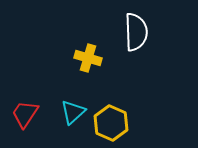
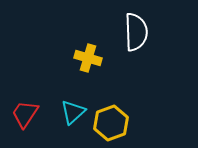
yellow hexagon: rotated 16 degrees clockwise
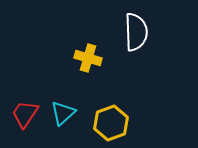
cyan triangle: moved 10 px left, 1 px down
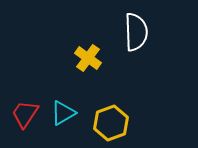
yellow cross: rotated 20 degrees clockwise
cyan triangle: rotated 12 degrees clockwise
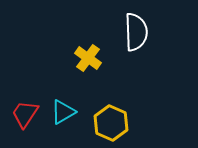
cyan triangle: moved 1 px up
yellow hexagon: rotated 16 degrees counterclockwise
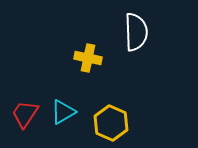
yellow cross: rotated 24 degrees counterclockwise
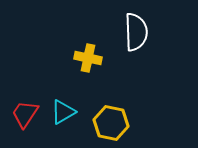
yellow hexagon: rotated 12 degrees counterclockwise
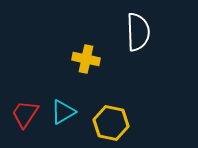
white semicircle: moved 2 px right
yellow cross: moved 2 px left, 1 px down
